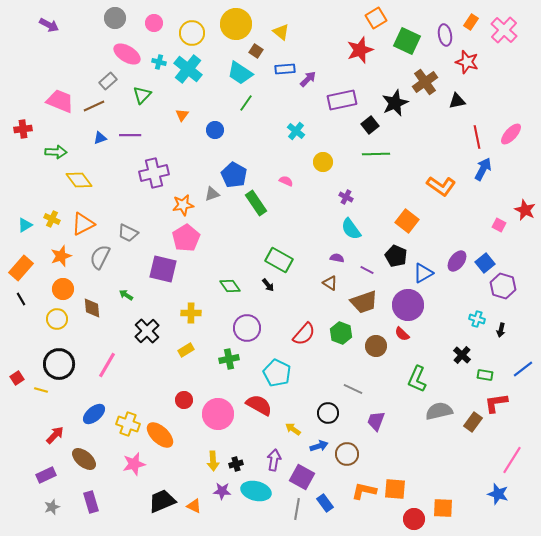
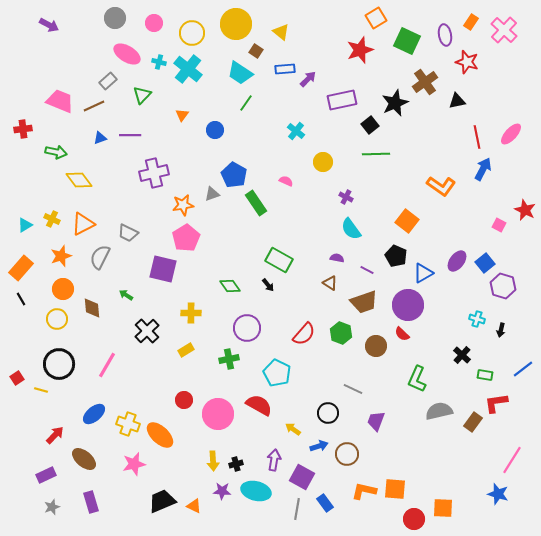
green arrow at (56, 152): rotated 10 degrees clockwise
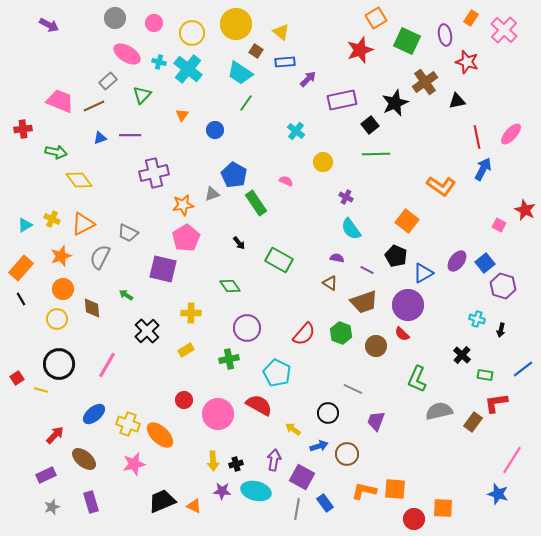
orange rectangle at (471, 22): moved 4 px up
blue rectangle at (285, 69): moved 7 px up
black arrow at (268, 285): moved 29 px left, 42 px up
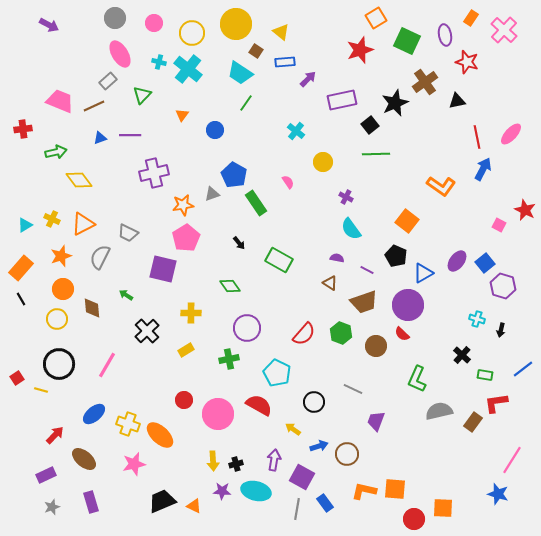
pink ellipse at (127, 54): moved 7 px left; rotated 28 degrees clockwise
green arrow at (56, 152): rotated 25 degrees counterclockwise
pink semicircle at (286, 181): moved 2 px right, 1 px down; rotated 32 degrees clockwise
black circle at (328, 413): moved 14 px left, 11 px up
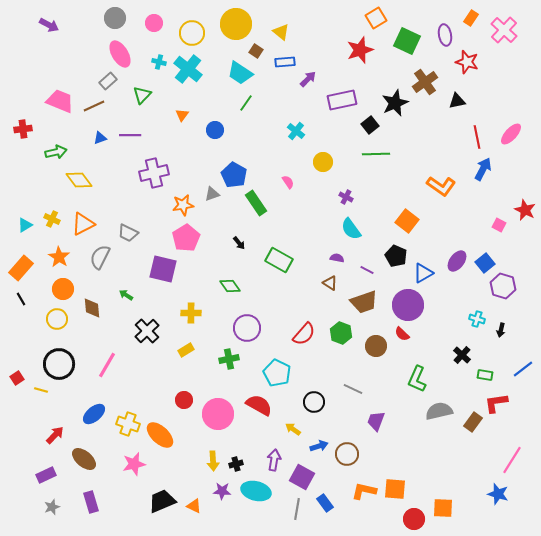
orange star at (61, 256): moved 2 px left, 1 px down; rotated 20 degrees counterclockwise
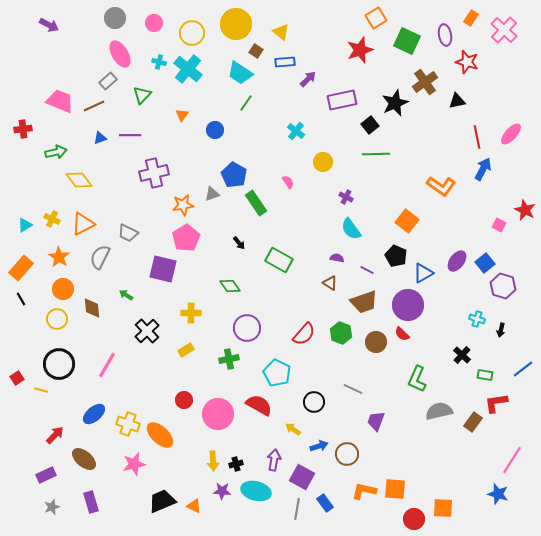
brown circle at (376, 346): moved 4 px up
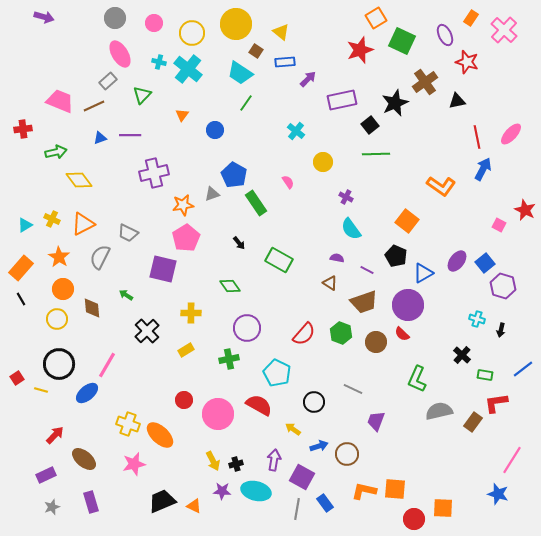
purple arrow at (49, 25): moved 5 px left, 8 px up; rotated 12 degrees counterclockwise
purple ellipse at (445, 35): rotated 15 degrees counterclockwise
green square at (407, 41): moved 5 px left
blue ellipse at (94, 414): moved 7 px left, 21 px up
yellow arrow at (213, 461): rotated 24 degrees counterclockwise
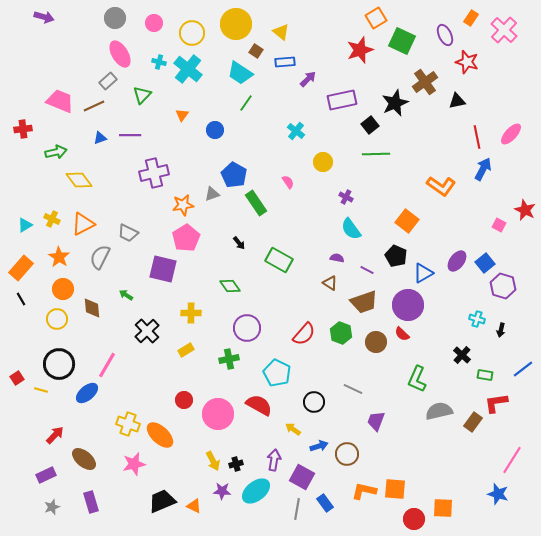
cyan ellipse at (256, 491): rotated 52 degrees counterclockwise
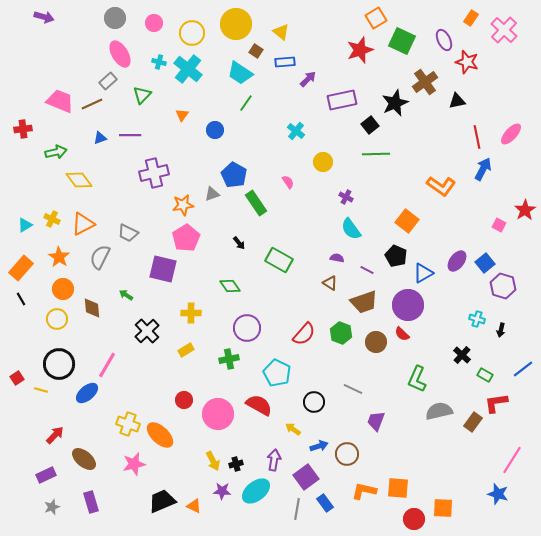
purple ellipse at (445, 35): moved 1 px left, 5 px down
brown line at (94, 106): moved 2 px left, 2 px up
red star at (525, 210): rotated 15 degrees clockwise
green rectangle at (485, 375): rotated 21 degrees clockwise
purple square at (302, 477): moved 4 px right; rotated 25 degrees clockwise
orange square at (395, 489): moved 3 px right, 1 px up
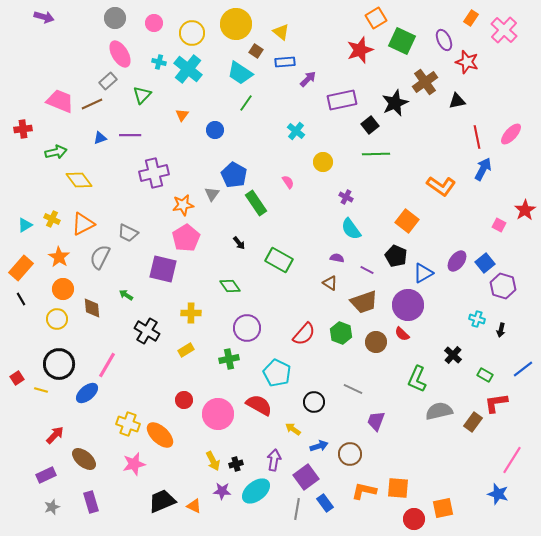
gray triangle at (212, 194): rotated 35 degrees counterclockwise
black cross at (147, 331): rotated 15 degrees counterclockwise
black cross at (462, 355): moved 9 px left
brown circle at (347, 454): moved 3 px right
orange square at (443, 508): rotated 15 degrees counterclockwise
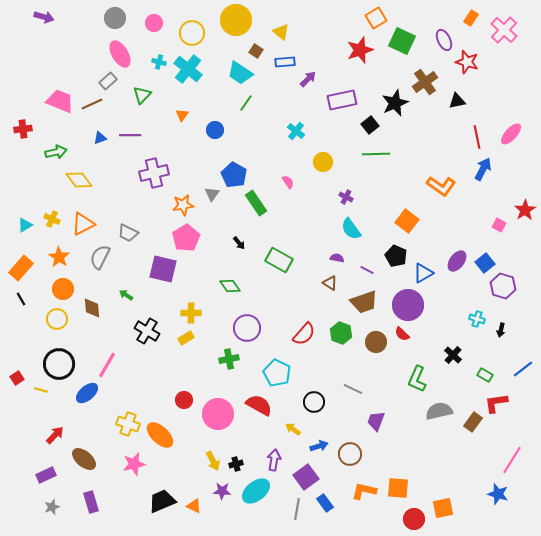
yellow circle at (236, 24): moved 4 px up
yellow rectangle at (186, 350): moved 12 px up
